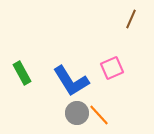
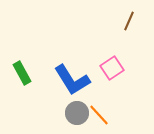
brown line: moved 2 px left, 2 px down
pink square: rotated 10 degrees counterclockwise
blue L-shape: moved 1 px right, 1 px up
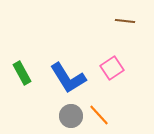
brown line: moved 4 px left; rotated 72 degrees clockwise
blue L-shape: moved 4 px left, 2 px up
gray circle: moved 6 px left, 3 px down
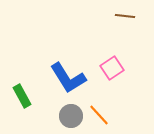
brown line: moved 5 px up
green rectangle: moved 23 px down
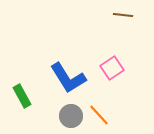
brown line: moved 2 px left, 1 px up
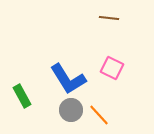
brown line: moved 14 px left, 3 px down
pink square: rotated 30 degrees counterclockwise
blue L-shape: moved 1 px down
gray circle: moved 6 px up
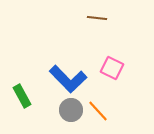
brown line: moved 12 px left
blue L-shape: rotated 12 degrees counterclockwise
orange line: moved 1 px left, 4 px up
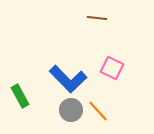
green rectangle: moved 2 px left
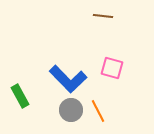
brown line: moved 6 px right, 2 px up
pink square: rotated 10 degrees counterclockwise
orange line: rotated 15 degrees clockwise
